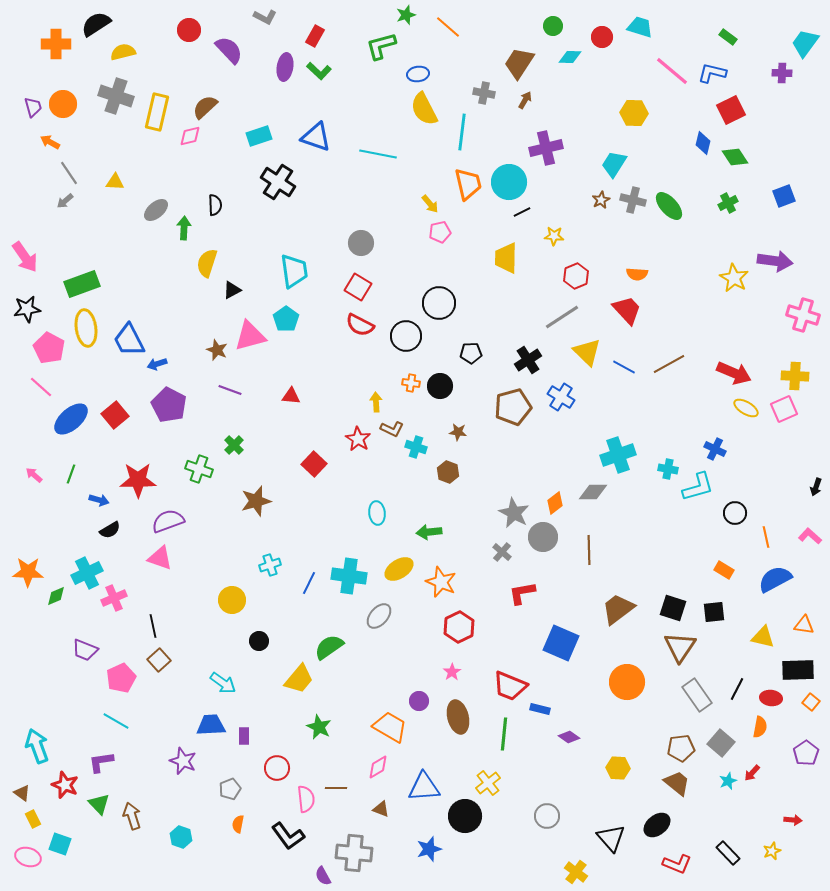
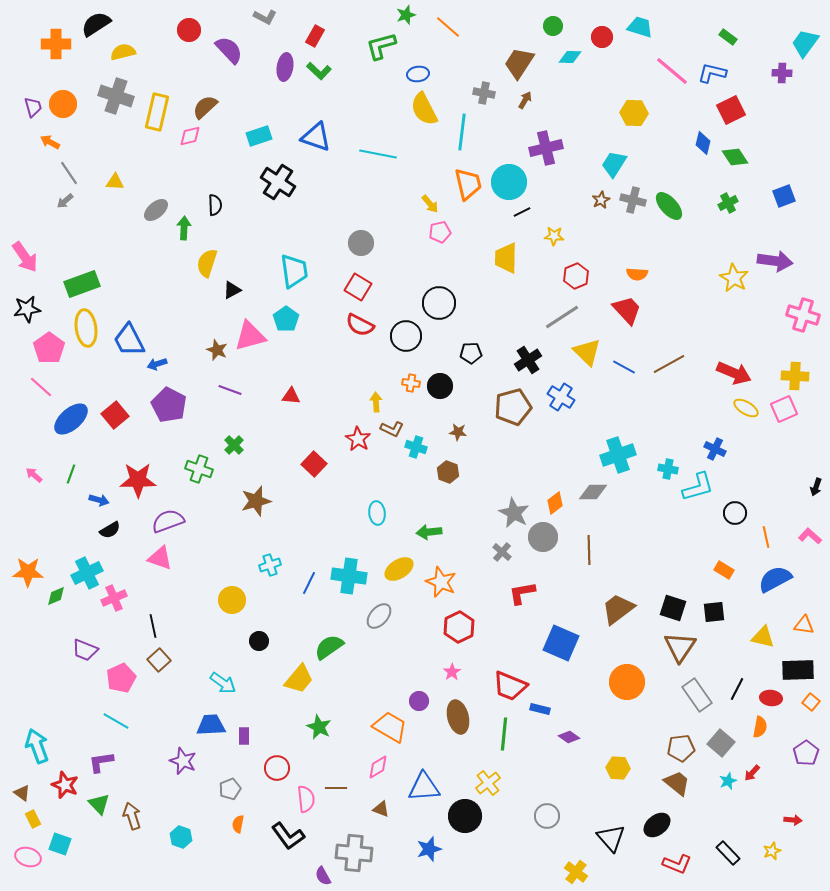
pink pentagon at (49, 348): rotated 8 degrees clockwise
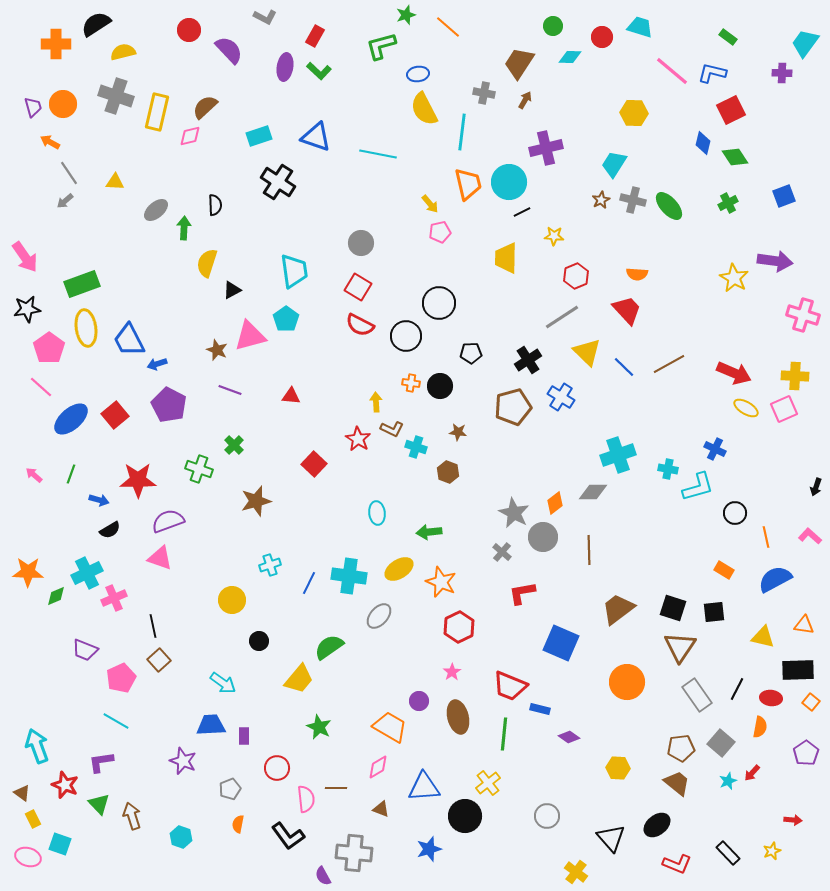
blue line at (624, 367): rotated 15 degrees clockwise
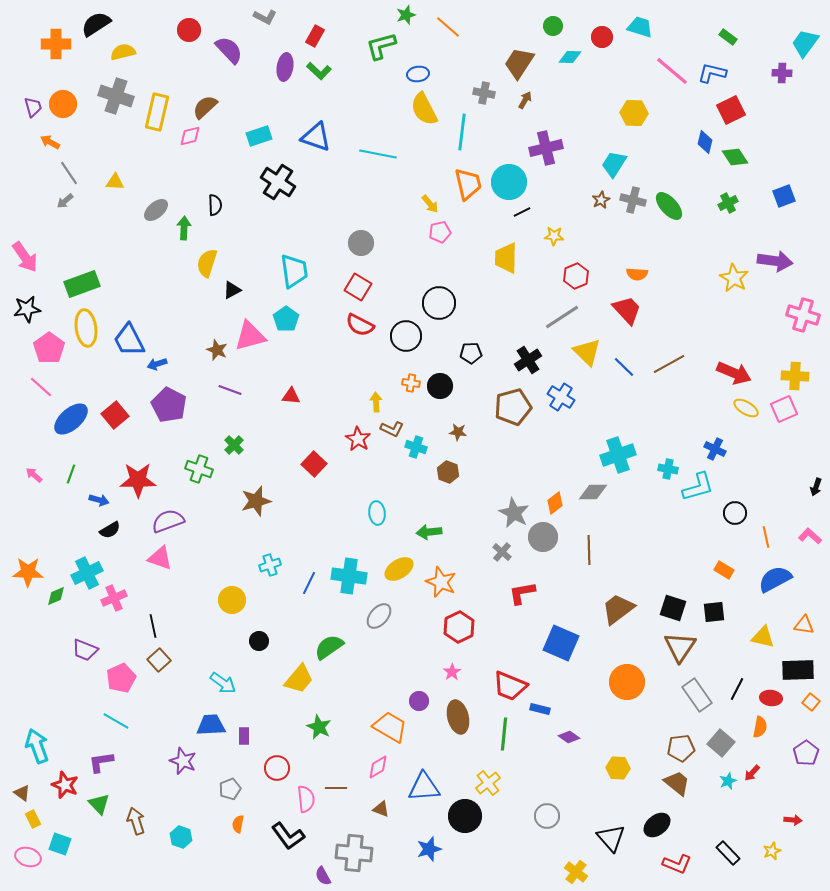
blue diamond at (703, 143): moved 2 px right, 1 px up
brown arrow at (132, 816): moved 4 px right, 5 px down
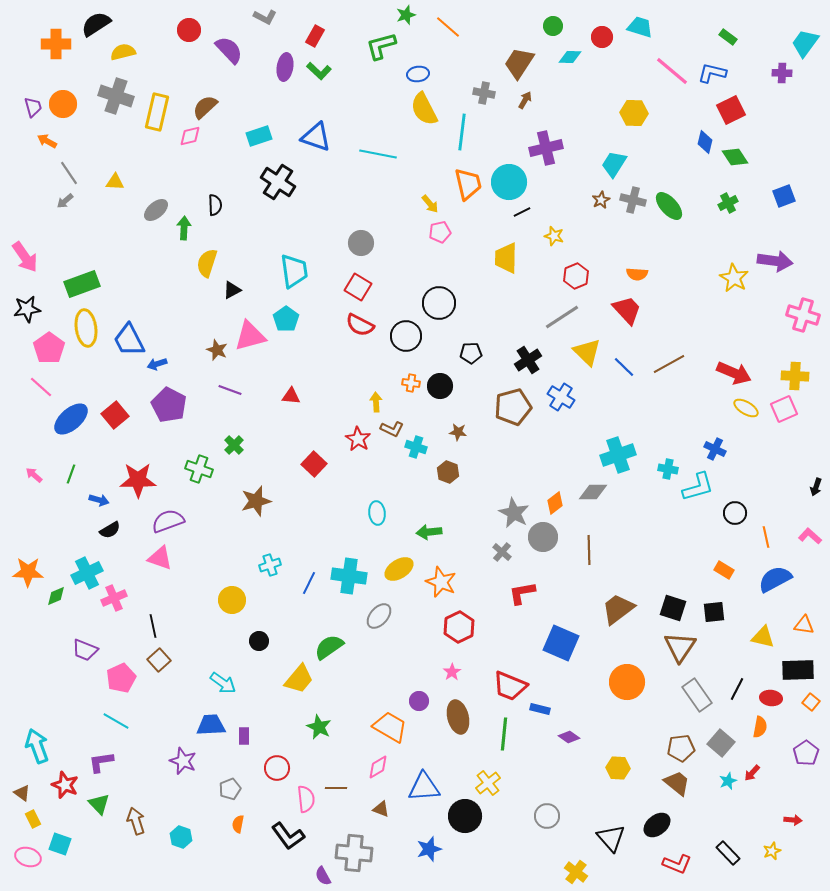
orange arrow at (50, 142): moved 3 px left, 1 px up
yellow star at (554, 236): rotated 12 degrees clockwise
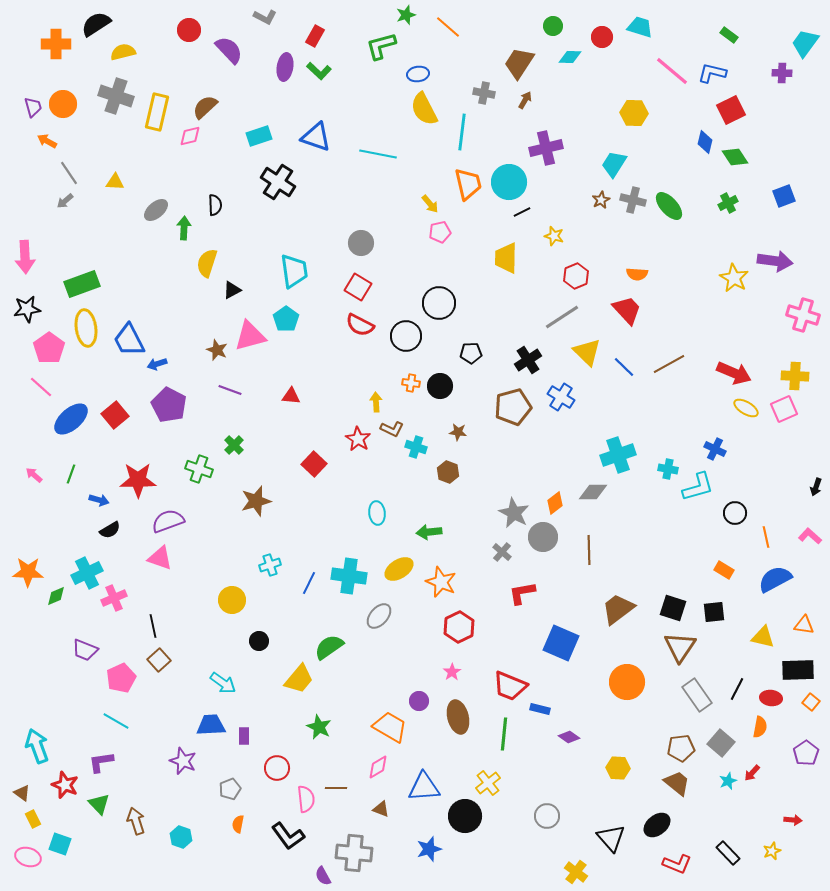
green rectangle at (728, 37): moved 1 px right, 2 px up
pink arrow at (25, 257): rotated 32 degrees clockwise
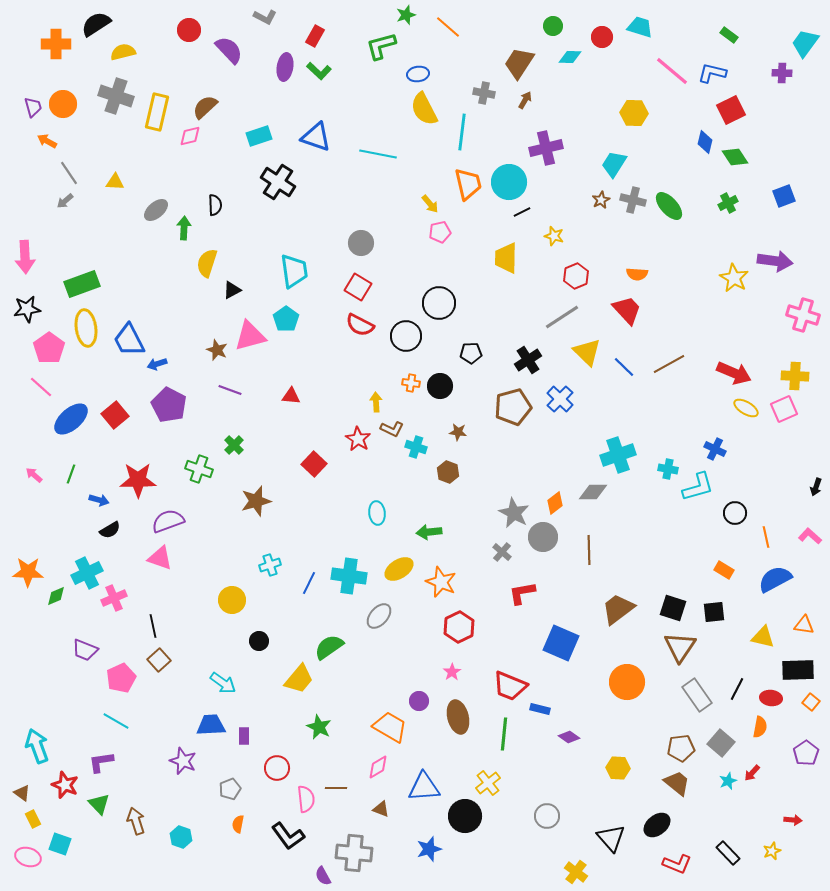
blue cross at (561, 397): moved 1 px left, 2 px down; rotated 12 degrees clockwise
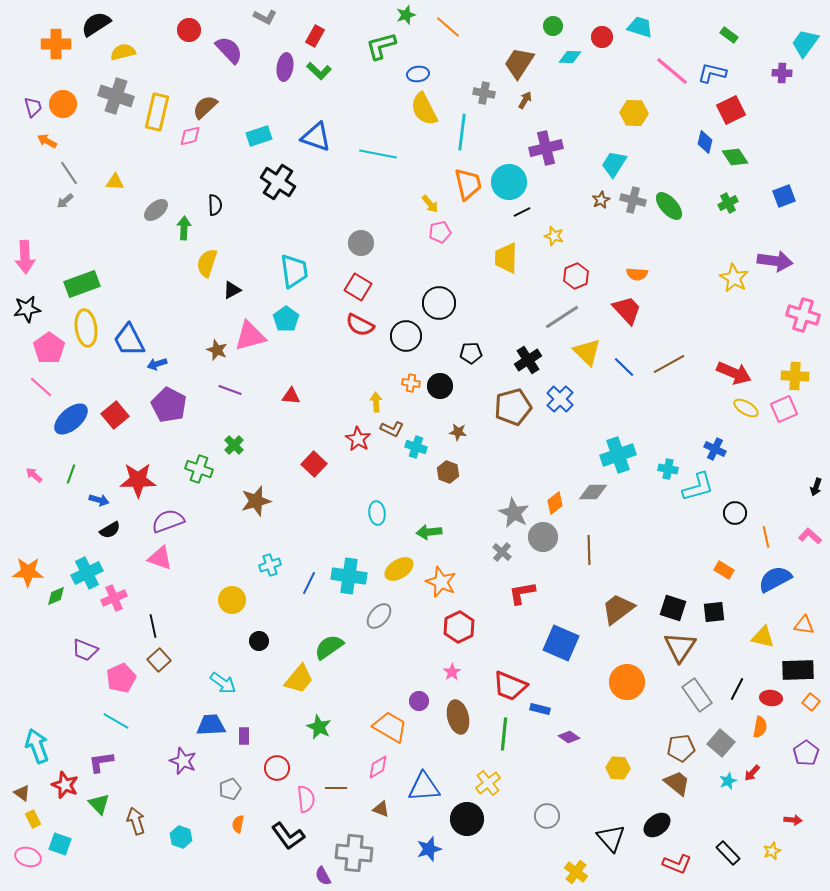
black circle at (465, 816): moved 2 px right, 3 px down
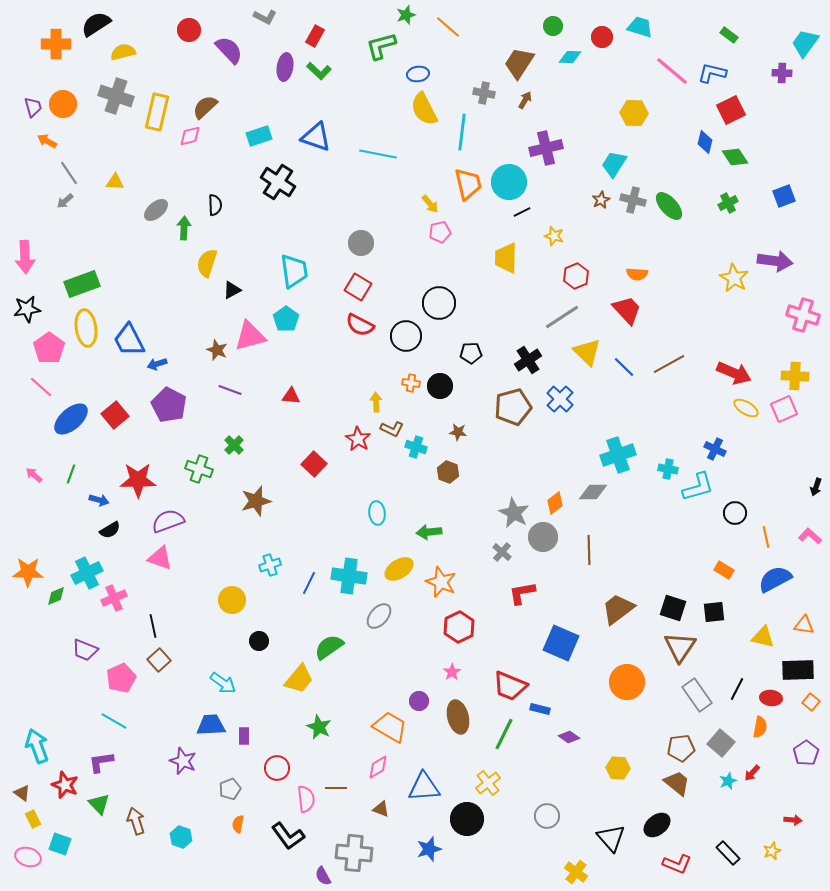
cyan line at (116, 721): moved 2 px left
green line at (504, 734): rotated 20 degrees clockwise
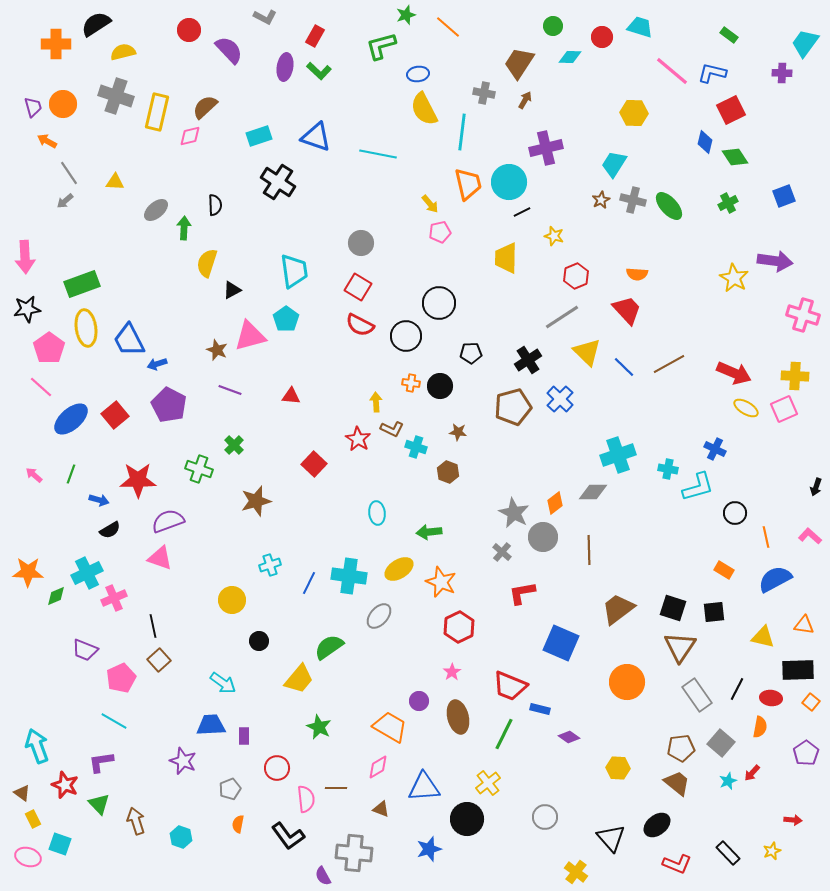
gray circle at (547, 816): moved 2 px left, 1 px down
